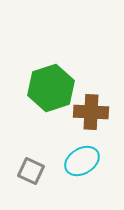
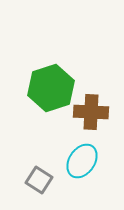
cyan ellipse: rotated 24 degrees counterclockwise
gray square: moved 8 px right, 9 px down; rotated 8 degrees clockwise
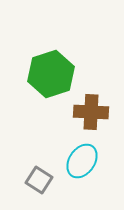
green hexagon: moved 14 px up
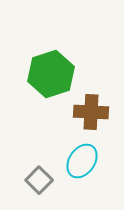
gray square: rotated 12 degrees clockwise
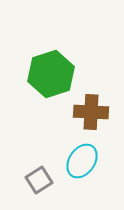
gray square: rotated 12 degrees clockwise
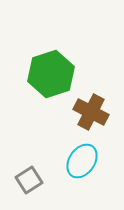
brown cross: rotated 24 degrees clockwise
gray square: moved 10 px left
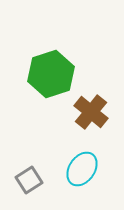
brown cross: rotated 12 degrees clockwise
cyan ellipse: moved 8 px down
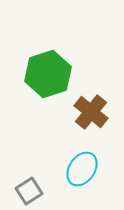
green hexagon: moved 3 px left
gray square: moved 11 px down
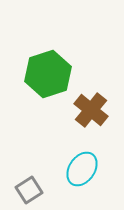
brown cross: moved 2 px up
gray square: moved 1 px up
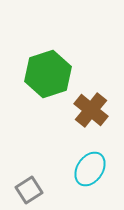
cyan ellipse: moved 8 px right
